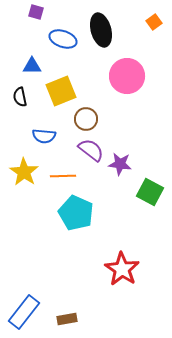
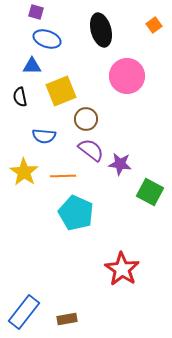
orange square: moved 3 px down
blue ellipse: moved 16 px left
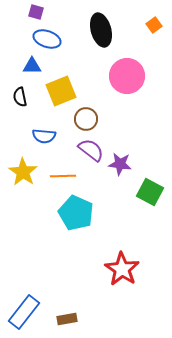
yellow star: moved 1 px left
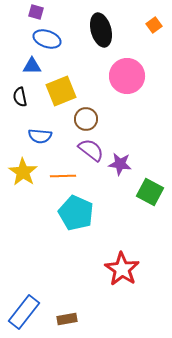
blue semicircle: moved 4 px left
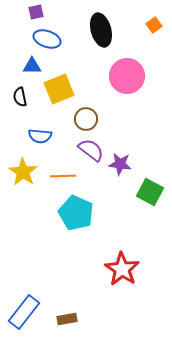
purple square: rotated 28 degrees counterclockwise
yellow square: moved 2 px left, 2 px up
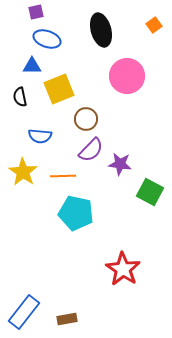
purple semicircle: rotated 96 degrees clockwise
cyan pentagon: rotated 12 degrees counterclockwise
red star: moved 1 px right
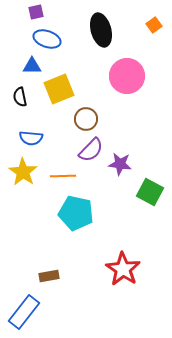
blue semicircle: moved 9 px left, 2 px down
brown rectangle: moved 18 px left, 43 px up
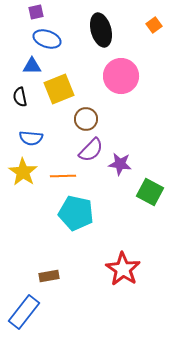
pink circle: moved 6 px left
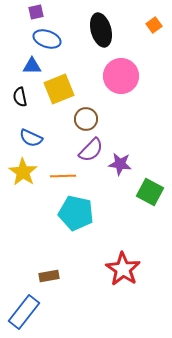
blue semicircle: rotated 20 degrees clockwise
